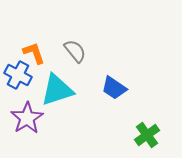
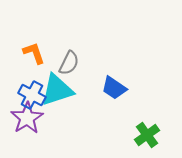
gray semicircle: moved 6 px left, 12 px down; rotated 65 degrees clockwise
blue cross: moved 14 px right, 20 px down
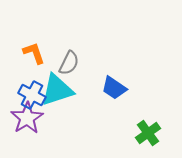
green cross: moved 1 px right, 2 px up
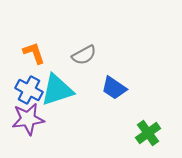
gray semicircle: moved 15 px right, 8 px up; rotated 35 degrees clockwise
blue cross: moved 3 px left, 5 px up
purple star: moved 1 px right, 1 px down; rotated 24 degrees clockwise
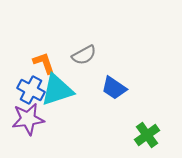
orange L-shape: moved 10 px right, 10 px down
blue cross: moved 2 px right
green cross: moved 1 px left, 2 px down
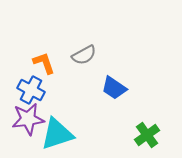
cyan triangle: moved 44 px down
